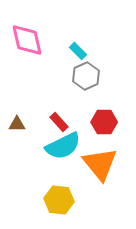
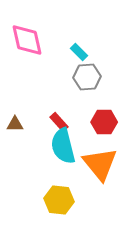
cyan rectangle: moved 1 px right, 1 px down
gray hexagon: moved 1 px right, 1 px down; rotated 20 degrees clockwise
brown triangle: moved 2 px left
cyan semicircle: rotated 102 degrees clockwise
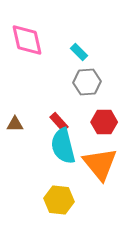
gray hexagon: moved 5 px down
